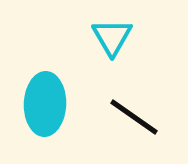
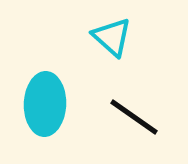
cyan triangle: rotated 18 degrees counterclockwise
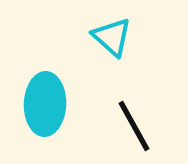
black line: moved 9 px down; rotated 26 degrees clockwise
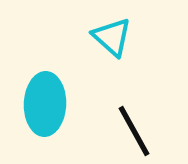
black line: moved 5 px down
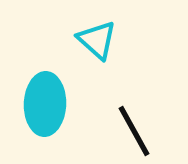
cyan triangle: moved 15 px left, 3 px down
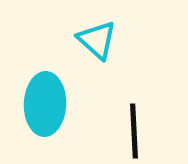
black line: rotated 26 degrees clockwise
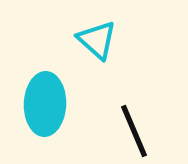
black line: rotated 20 degrees counterclockwise
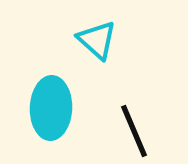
cyan ellipse: moved 6 px right, 4 px down
